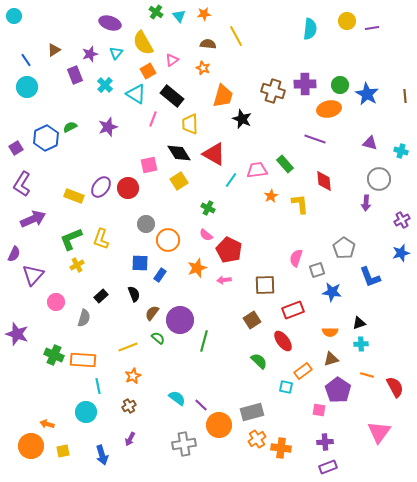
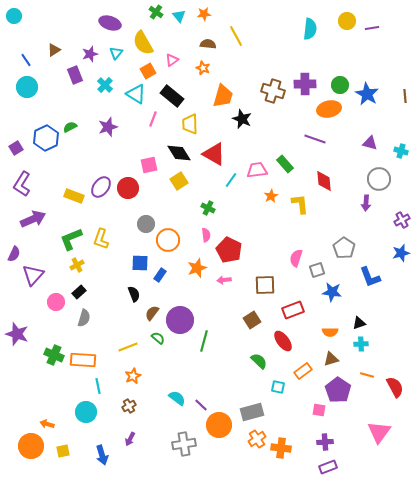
pink semicircle at (206, 235): rotated 136 degrees counterclockwise
black rectangle at (101, 296): moved 22 px left, 4 px up
cyan square at (286, 387): moved 8 px left
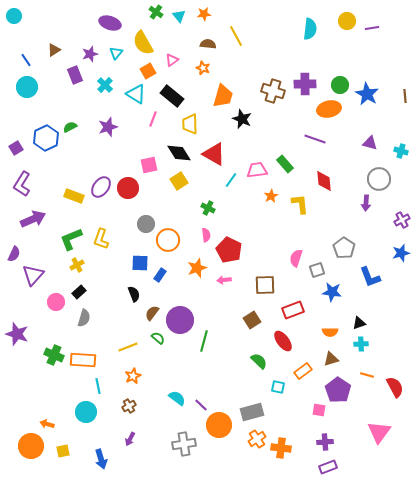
blue arrow at (102, 455): moved 1 px left, 4 px down
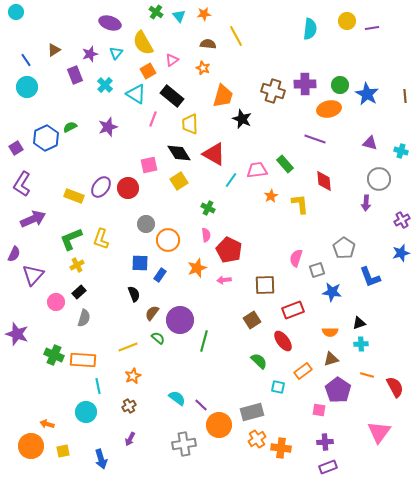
cyan circle at (14, 16): moved 2 px right, 4 px up
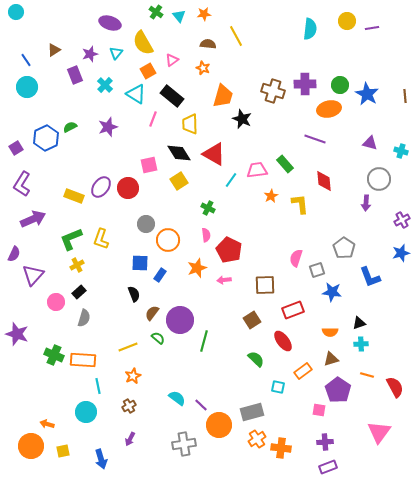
green semicircle at (259, 361): moved 3 px left, 2 px up
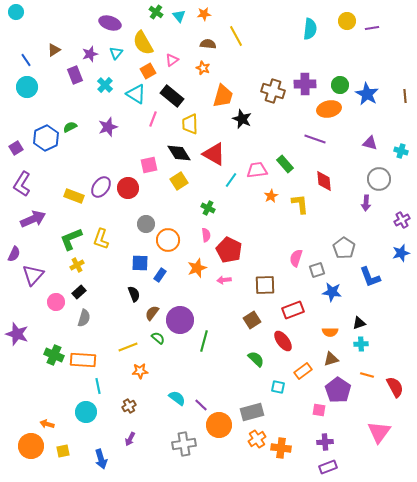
orange star at (133, 376): moved 7 px right, 5 px up; rotated 21 degrees clockwise
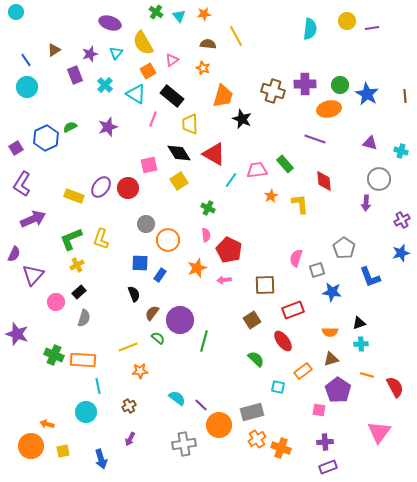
orange cross at (281, 448): rotated 12 degrees clockwise
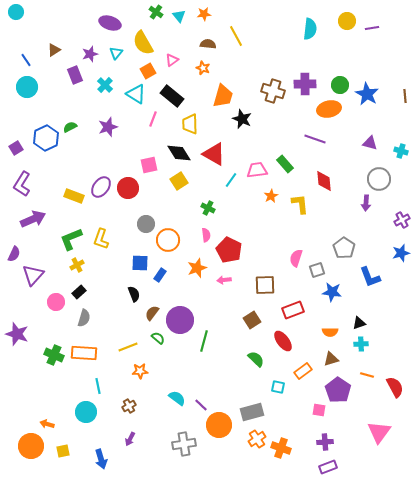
orange rectangle at (83, 360): moved 1 px right, 7 px up
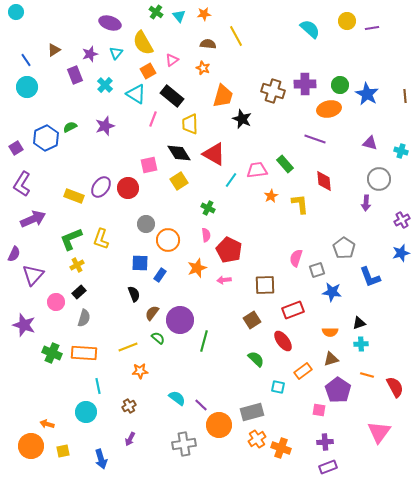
cyan semicircle at (310, 29): rotated 55 degrees counterclockwise
purple star at (108, 127): moved 3 px left, 1 px up
purple star at (17, 334): moved 7 px right, 9 px up
green cross at (54, 355): moved 2 px left, 2 px up
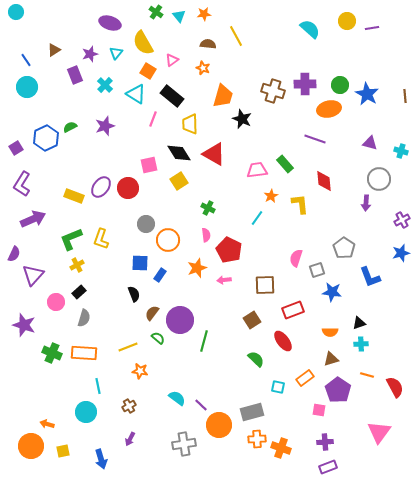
orange square at (148, 71): rotated 28 degrees counterclockwise
cyan line at (231, 180): moved 26 px right, 38 px down
orange star at (140, 371): rotated 14 degrees clockwise
orange rectangle at (303, 371): moved 2 px right, 7 px down
orange cross at (257, 439): rotated 30 degrees clockwise
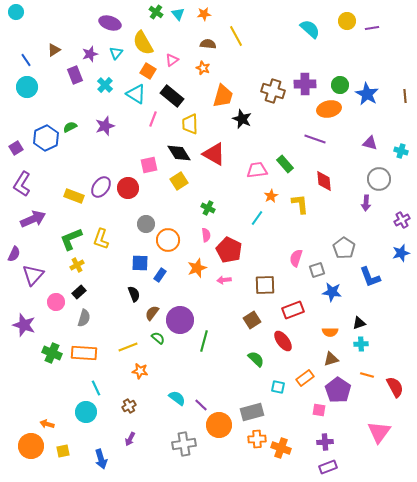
cyan triangle at (179, 16): moved 1 px left, 2 px up
cyan line at (98, 386): moved 2 px left, 2 px down; rotated 14 degrees counterclockwise
